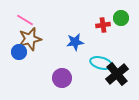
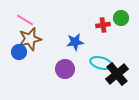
purple circle: moved 3 px right, 9 px up
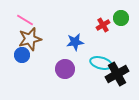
red cross: rotated 24 degrees counterclockwise
blue circle: moved 3 px right, 3 px down
black cross: rotated 10 degrees clockwise
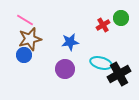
blue star: moved 5 px left
blue circle: moved 2 px right
black cross: moved 2 px right
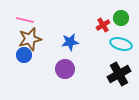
pink line: rotated 18 degrees counterclockwise
cyan ellipse: moved 20 px right, 19 px up
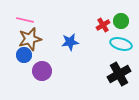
green circle: moved 3 px down
purple circle: moved 23 px left, 2 px down
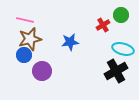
green circle: moved 6 px up
cyan ellipse: moved 2 px right, 5 px down
black cross: moved 3 px left, 3 px up
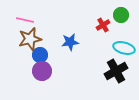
cyan ellipse: moved 1 px right, 1 px up
blue circle: moved 16 px right
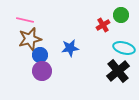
blue star: moved 6 px down
black cross: moved 2 px right; rotated 10 degrees counterclockwise
